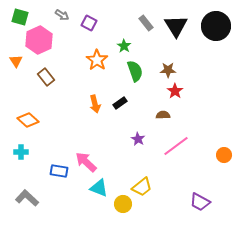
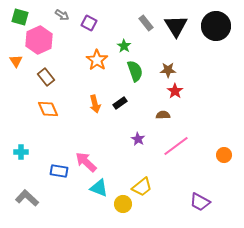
orange diamond: moved 20 px right, 11 px up; rotated 25 degrees clockwise
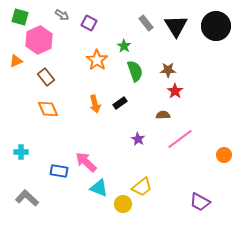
orange triangle: rotated 40 degrees clockwise
pink line: moved 4 px right, 7 px up
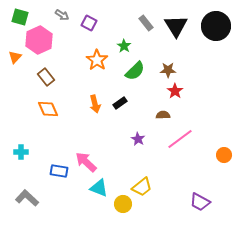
orange triangle: moved 1 px left, 4 px up; rotated 24 degrees counterclockwise
green semicircle: rotated 65 degrees clockwise
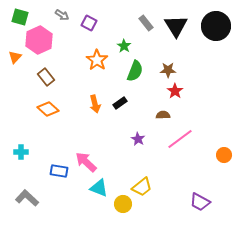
green semicircle: rotated 25 degrees counterclockwise
orange diamond: rotated 25 degrees counterclockwise
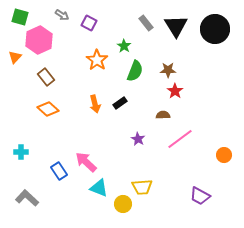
black circle: moved 1 px left, 3 px down
blue rectangle: rotated 48 degrees clockwise
yellow trapezoid: rotated 35 degrees clockwise
purple trapezoid: moved 6 px up
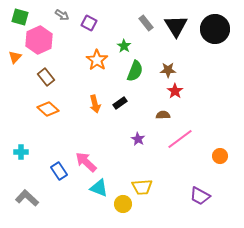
orange circle: moved 4 px left, 1 px down
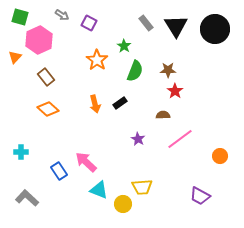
cyan triangle: moved 2 px down
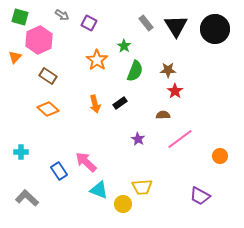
brown rectangle: moved 2 px right, 1 px up; rotated 18 degrees counterclockwise
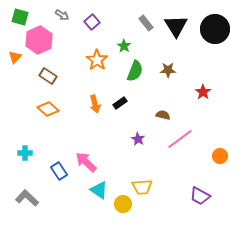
purple square: moved 3 px right, 1 px up; rotated 21 degrees clockwise
red star: moved 28 px right, 1 px down
brown semicircle: rotated 16 degrees clockwise
cyan cross: moved 4 px right, 1 px down
cyan triangle: rotated 12 degrees clockwise
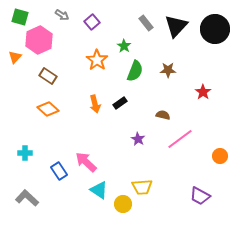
black triangle: rotated 15 degrees clockwise
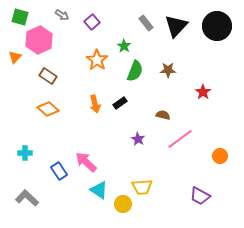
black circle: moved 2 px right, 3 px up
